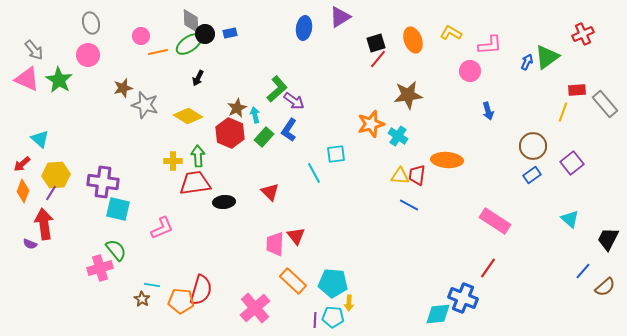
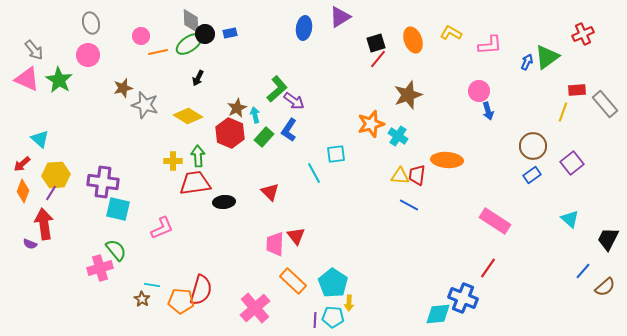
pink circle at (470, 71): moved 9 px right, 20 px down
brown star at (408, 95): rotated 12 degrees counterclockwise
cyan pentagon at (333, 283): rotated 28 degrees clockwise
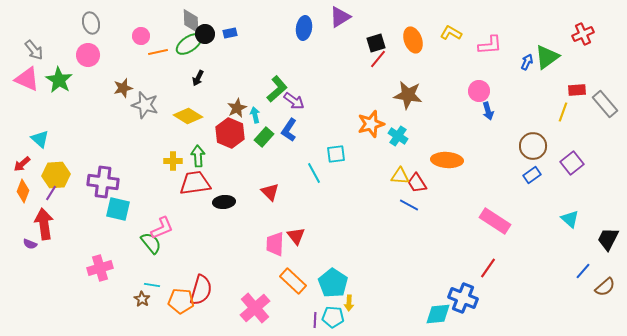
brown star at (408, 95): rotated 28 degrees clockwise
red trapezoid at (417, 175): moved 8 px down; rotated 40 degrees counterclockwise
green semicircle at (116, 250): moved 35 px right, 7 px up
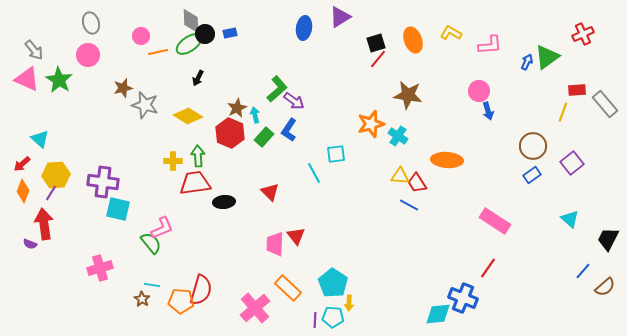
orange rectangle at (293, 281): moved 5 px left, 7 px down
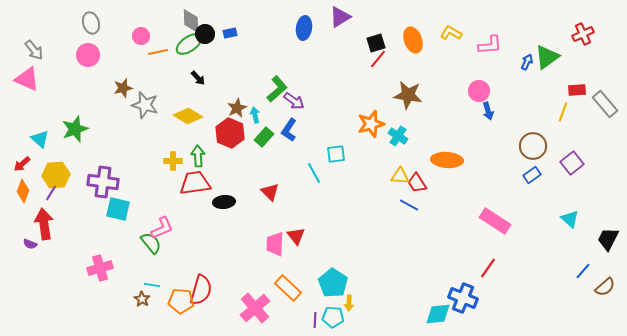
black arrow at (198, 78): rotated 70 degrees counterclockwise
green star at (59, 80): moved 16 px right, 49 px down; rotated 20 degrees clockwise
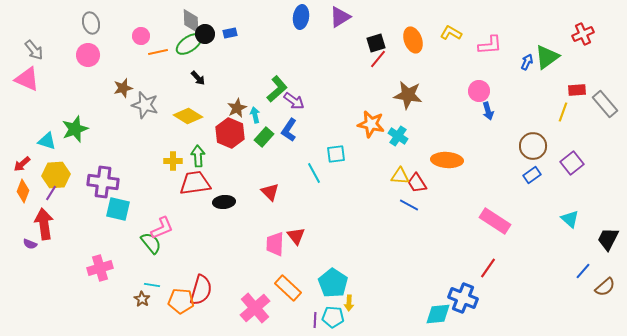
blue ellipse at (304, 28): moved 3 px left, 11 px up
orange star at (371, 124): rotated 28 degrees clockwise
cyan triangle at (40, 139): moved 7 px right, 2 px down; rotated 24 degrees counterclockwise
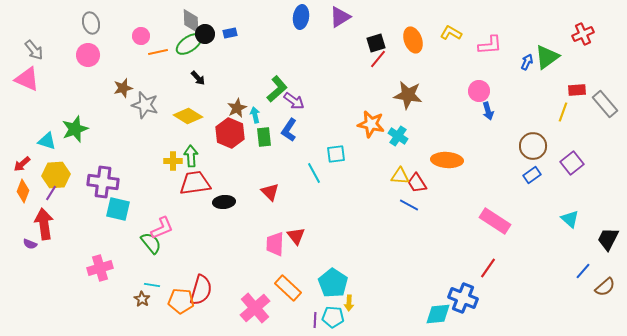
green rectangle at (264, 137): rotated 48 degrees counterclockwise
green arrow at (198, 156): moved 7 px left
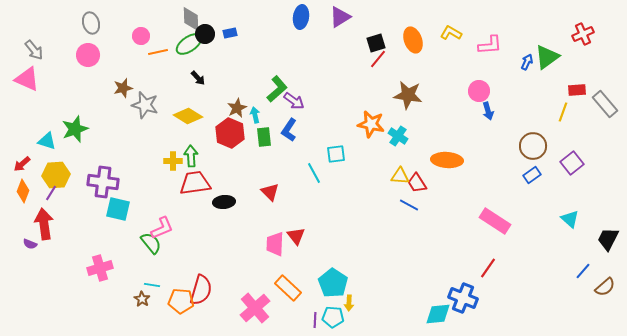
gray diamond at (191, 21): moved 2 px up
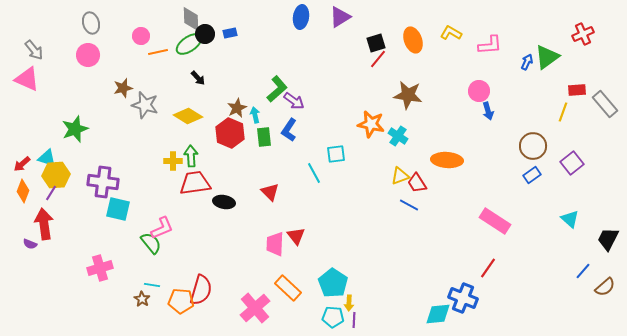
cyan triangle at (47, 141): moved 17 px down
yellow triangle at (400, 176): rotated 24 degrees counterclockwise
black ellipse at (224, 202): rotated 15 degrees clockwise
purple line at (315, 320): moved 39 px right
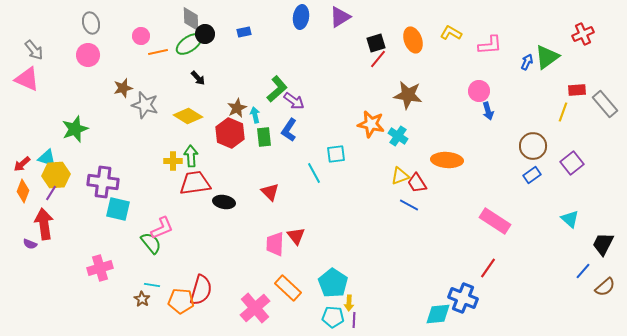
blue rectangle at (230, 33): moved 14 px right, 1 px up
black trapezoid at (608, 239): moved 5 px left, 5 px down
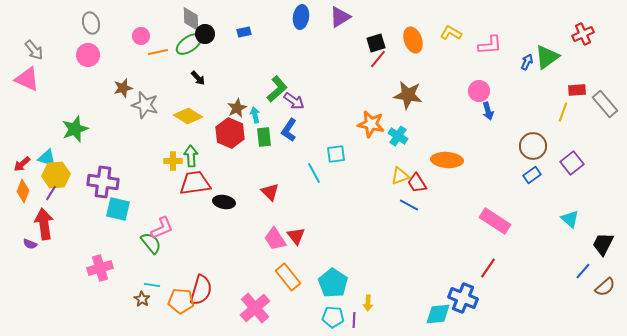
pink trapezoid at (275, 244): moved 5 px up; rotated 35 degrees counterclockwise
orange rectangle at (288, 288): moved 11 px up; rotated 8 degrees clockwise
yellow arrow at (349, 303): moved 19 px right
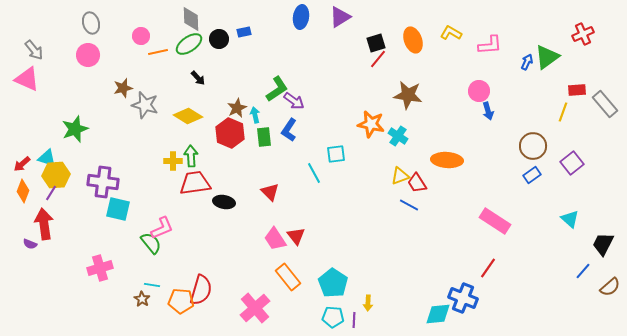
black circle at (205, 34): moved 14 px right, 5 px down
green L-shape at (277, 89): rotated 8 degrees clockwise
brown semicircle at (605, 287): moved 5 px right
